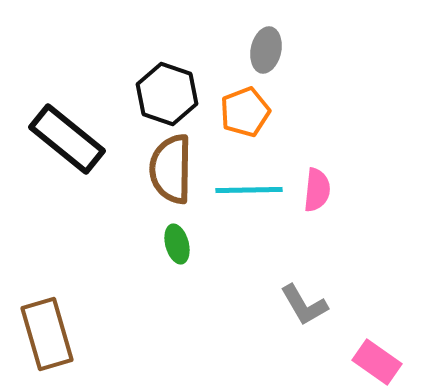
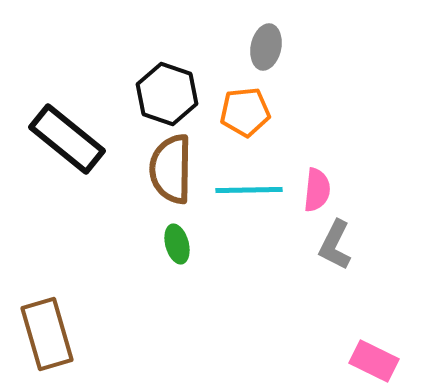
gray ellipse: moved 3 px up
orange pentagon: rotated 15 degrees clockwise
gray L-shape: moved 31 px right, 60 px up; rotated 57 degrees clockwise
pink rectangle: moved 3 px left, 1 px up; rotated 9 degrees counterclockwise
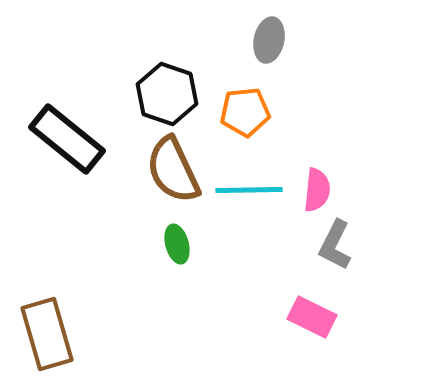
gray ellipse: moved 3 px right, 7 px up
brown semicircle: moved 2 px right, 1 px down; rotated 26 degrees counterclockwise
pink rectangle: moved 62 px left, 44 px up
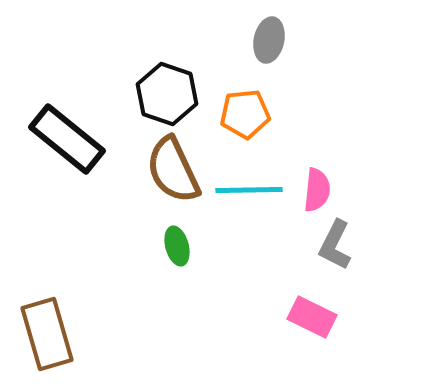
orange pentagon: moved 2 px down
green ellipse: moved 2 px down
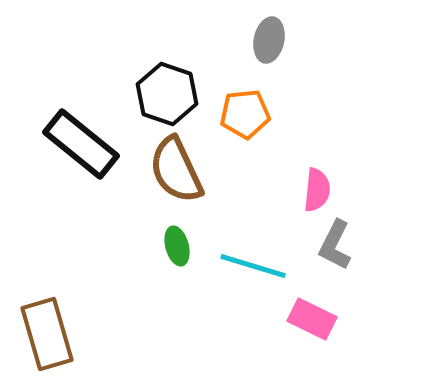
black rectangle: moved 14 px right, 5 px down
brown semicircle: moved 3 px right
cyan line: moved 4 px right, 76 px down; rotated 18 degrees clockwise
pink rectangle: moved 2 px down
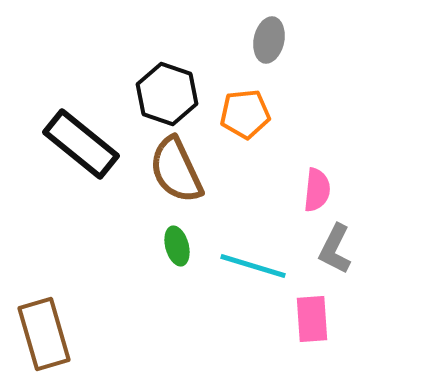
gray L-shape: moved 4 px down
pink rectangle: rotated 60 degrees clockwise
brown rectangle: moved 3 px left
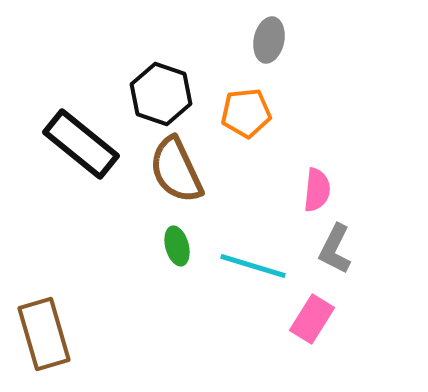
black hexagon: moved 6 px left
orange pentagon: moved 1 px right, 1 px up
pink rectangle: rotated 36 degrees clockwise
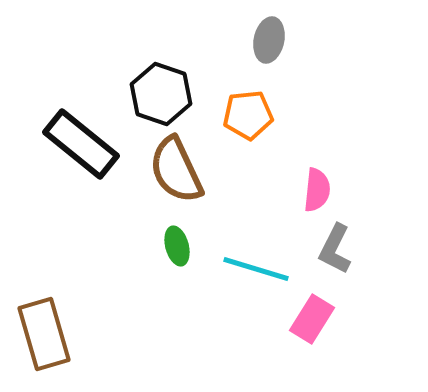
orange pentagon: moved 2 px right, 2 px down
cyan line: moved 3 px right, 3 px down
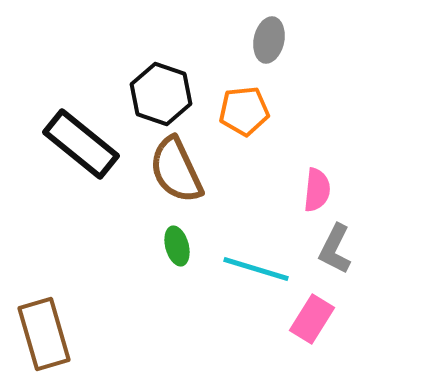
orange pentagon: moved 4 px left, 4 px up
